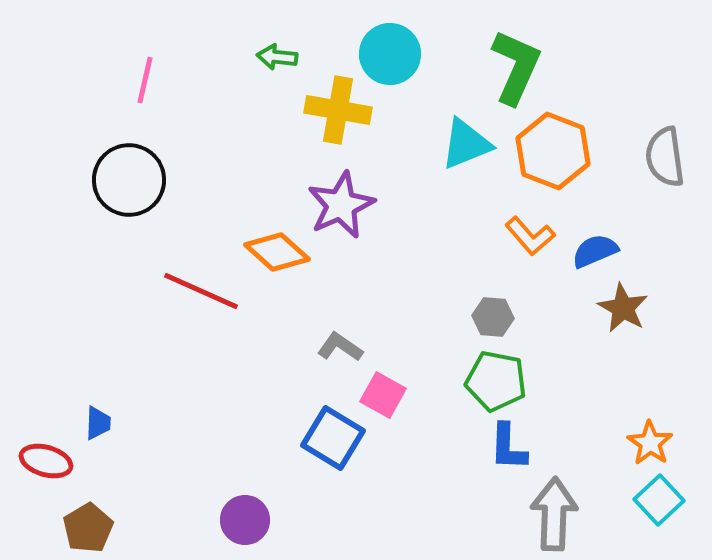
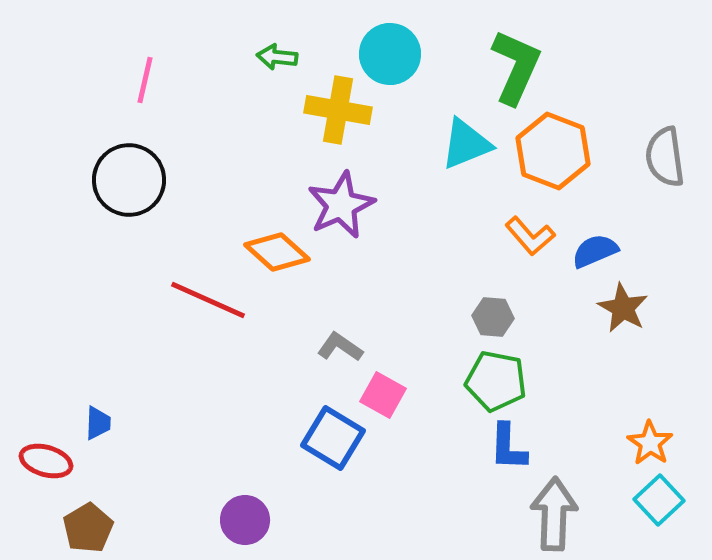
red line: moved 7 px right, 9 px down
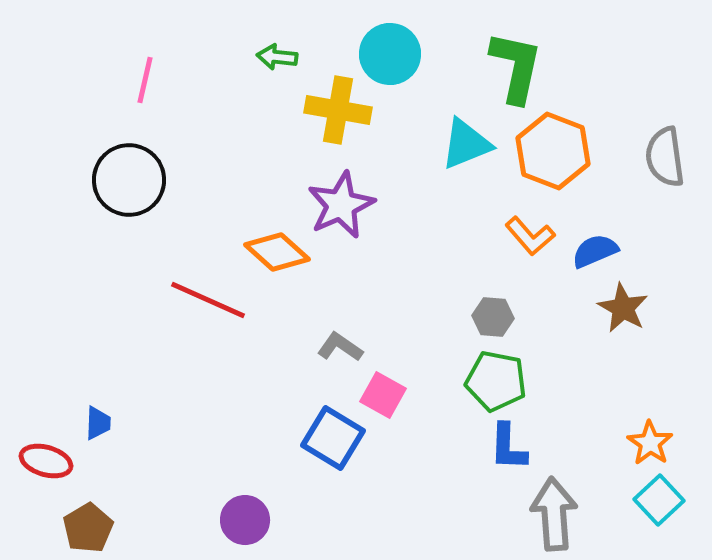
green L-shape: rotated 12 degrees counterclockwise
gray arrow: rotated 6 degrees counterclockwise
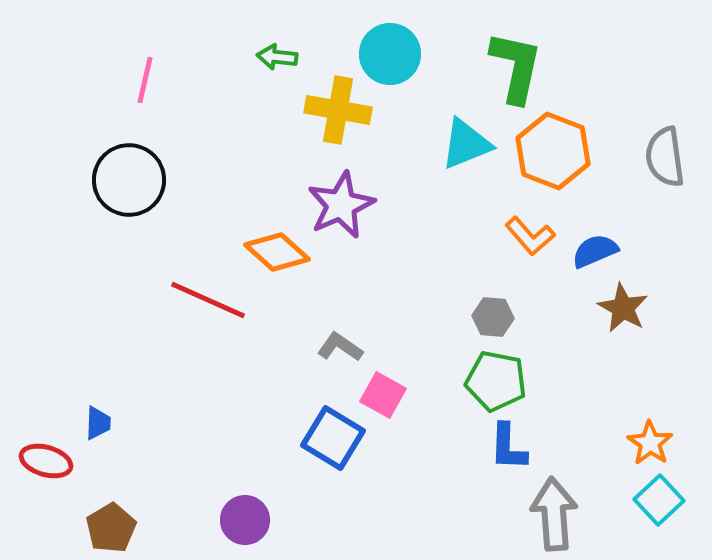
brown pentagon: moved 23 px right
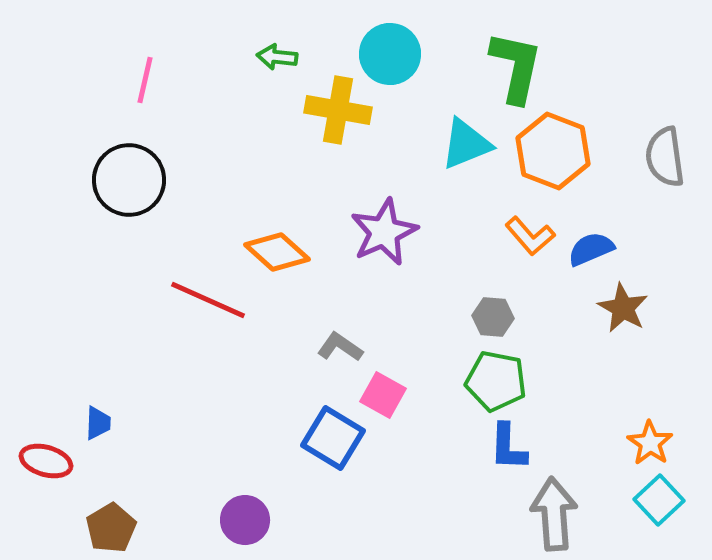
purple star: moved 43 px right, 27 px down
blue semicircle: moved 4 px left, 2 px up
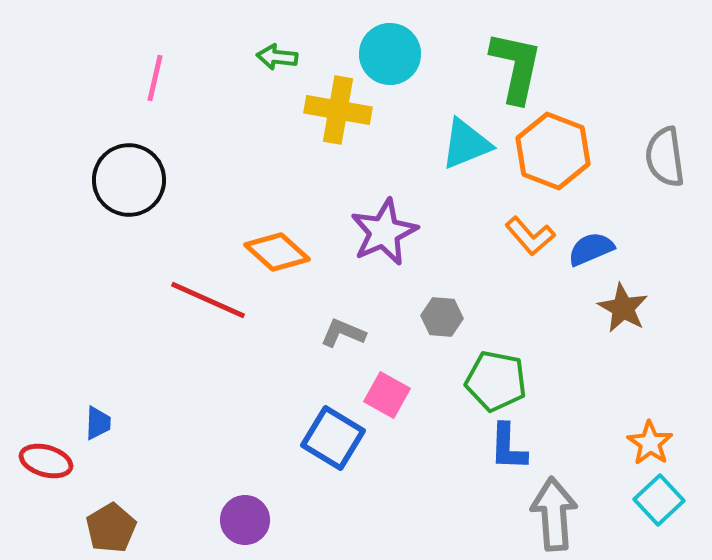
pink line: moved 10 px right, 2 px up
gray hexagon: moved 51 px left
gray L-shape: moved 3 px right, 14 px up; rotated 12 degrees counterclockwise
pink square: moved 4 px right
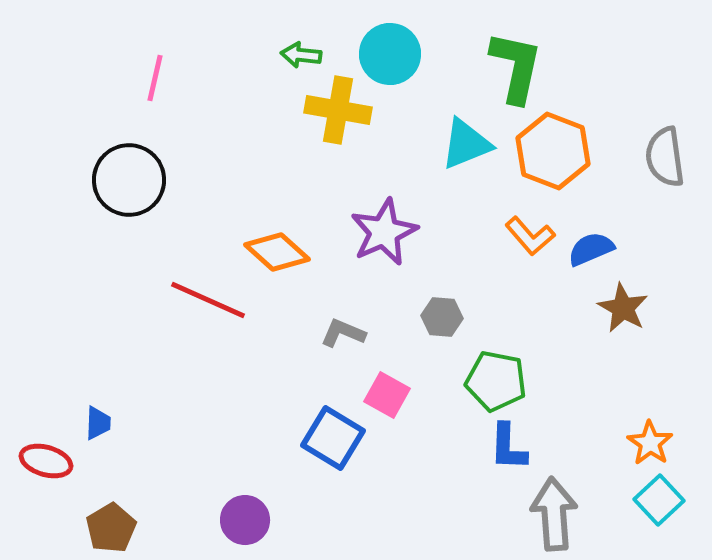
green arrow: moved 24 px right, 2 px up
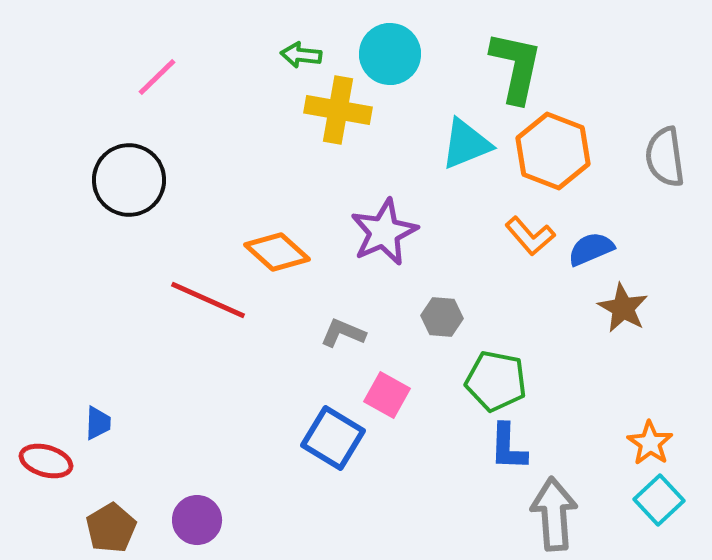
pink line: moved 2 px right, 1 px up; rotated 33 degrees clockwise
purple circle: moved 48 px left
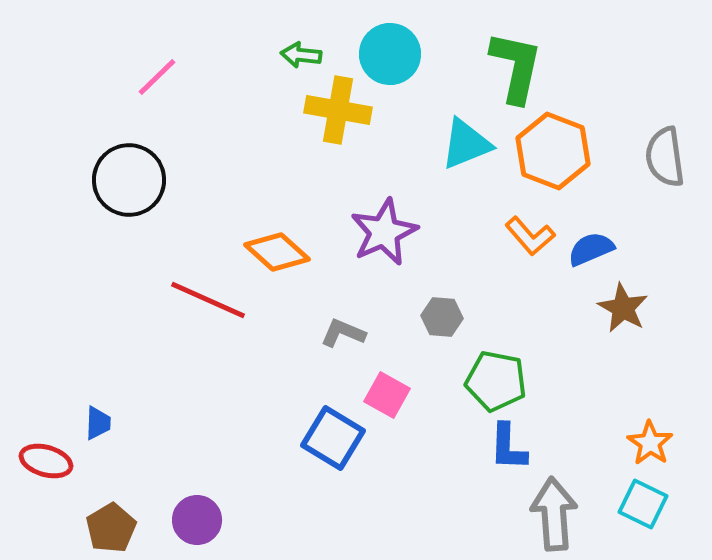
cyan square: moved 16 px left, 4 px down; rotated 21 degrees counterclockwise
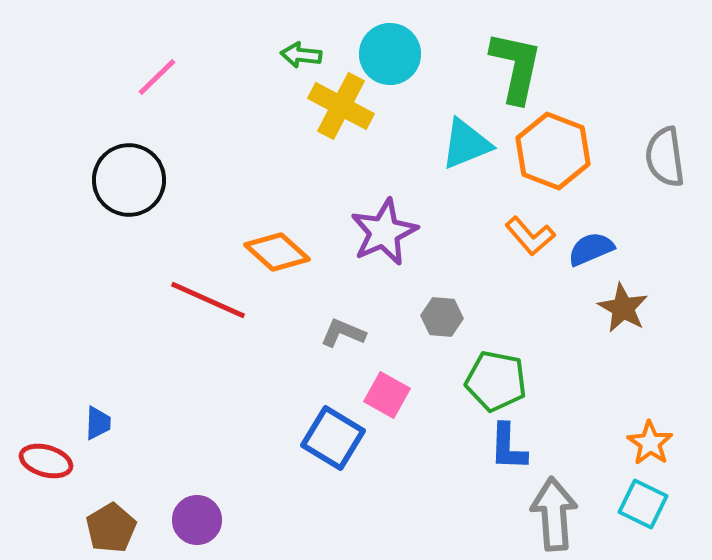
yellow cross: moved 3 px right, 4 px up; rotated 18 degrees clockwise
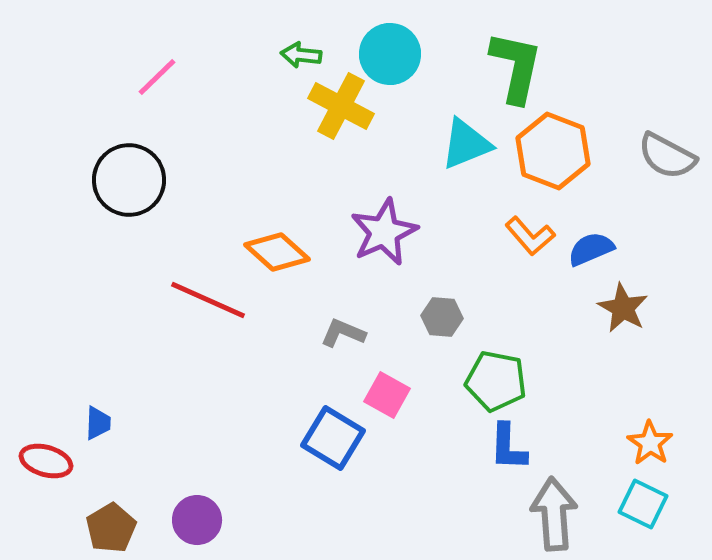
gray semicircle: moved 2 px right, 1 px up; rotated 54 degrees counterclockwise
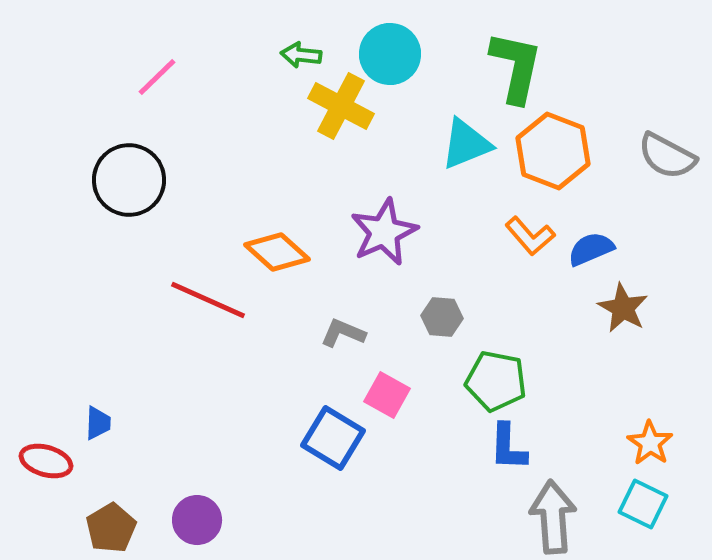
gray arrow: moved 1 px left, 3 px down
